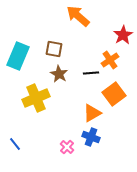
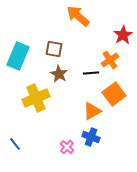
orange triangle: moved 2 px up
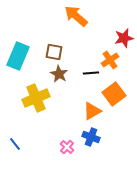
orange arrow: moved 2 px left
red star: moved 1 px right, 3 px down; rotated 18 degrees clockwise
brown square: moved 3 px down
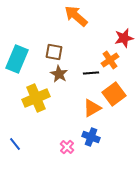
cyan rectangle: moved 1 px left, 3 px down
orange triangle: moved 3 px up
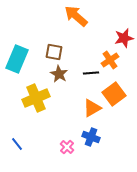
blue line: moved 2 px right
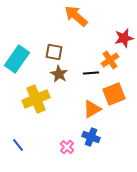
cyan rectangle: rotated 12 degrees clockwise
orange square: rotated 15 degrees clockwise
yellow cross: moved 1 px down
orange triangle: moved 1 px down
blue line: moved 1 px right, 1 px down
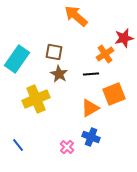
orange cross: moved 5 px left, 6 px up
black line: moved 1 px down
orange triangle: moved 2 px left, 1 px up
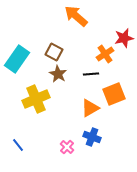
brown square: rotated 18 degrees clockwise
brown star: moved 1 px left
blue cross: moved 1 px right
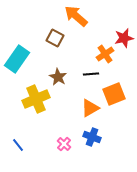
brown square: moved 1 px right, 14 px up
brown star: moved 3 px down
pink cross: moved 3 px left, 3 px up
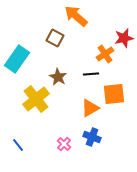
orange square: rotated 15 degrees clockwise
yellow cross: rotated 16 degrees counterclockwise
